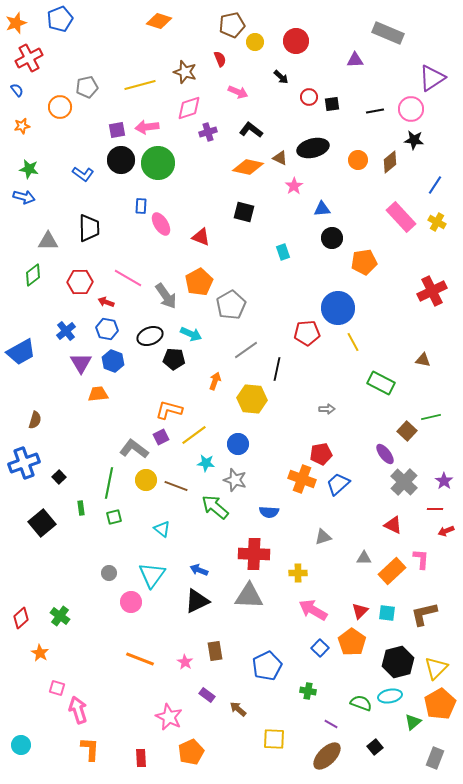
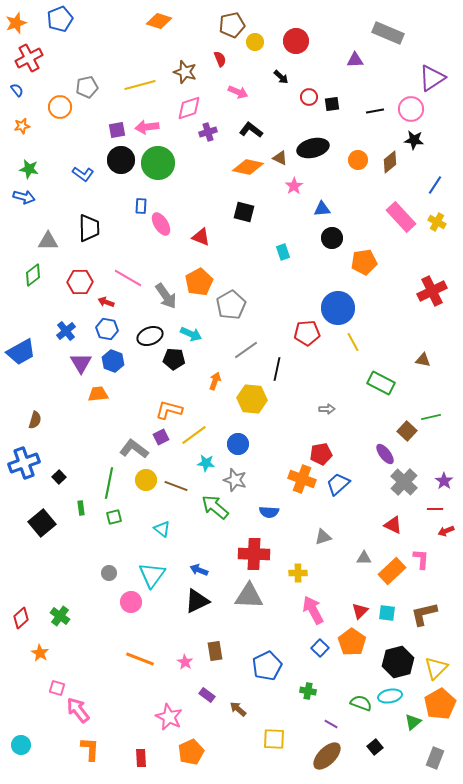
pink arrow at (313, 610): rotated 32 degrees clockwise
pink arrow at (78, 710): rotated 20 degrees counterclockwise
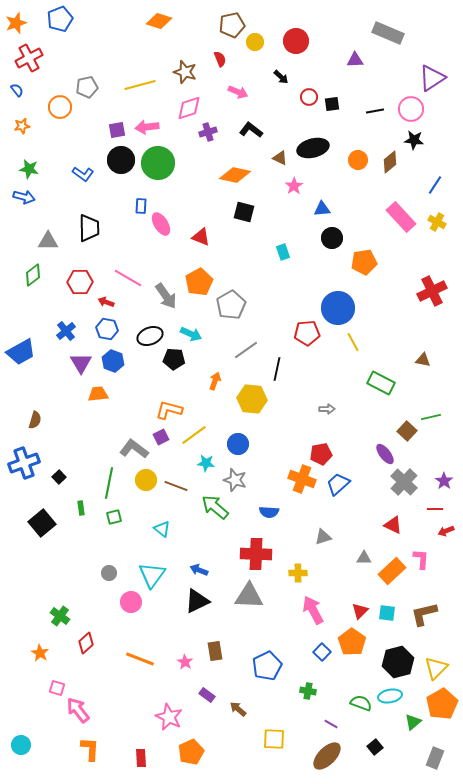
orange diamond at (248, 167): moved 13 px left, 8 px down
red cross at (254, 554): moved 2 px right
red diamond at (21, 618): moved 65 px right, 25 px down
blue square at (320, 648): moved 2 px right, 4 px down
orange pentagon at (440, 704): moved 2 px right
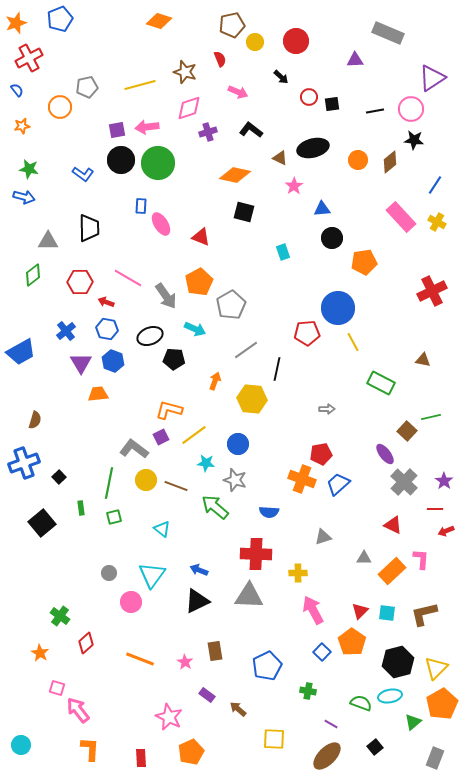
cyan arrow at (191, 334): moved 4 px right, 5 px up
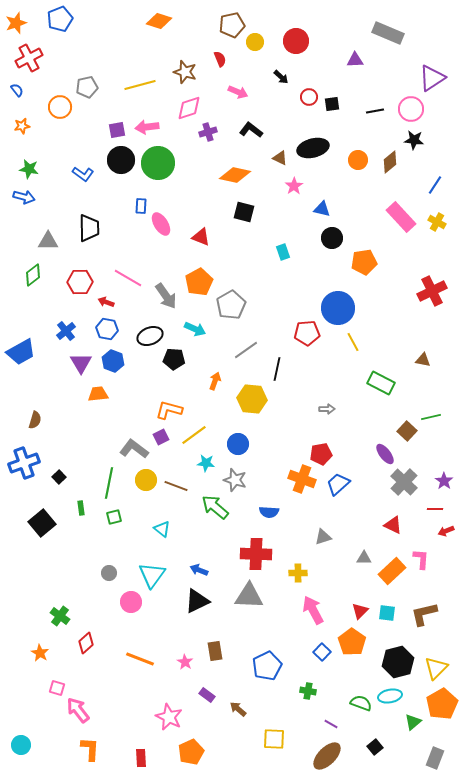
blue triangle at (322, 209): rotated 18 degrees clockwise
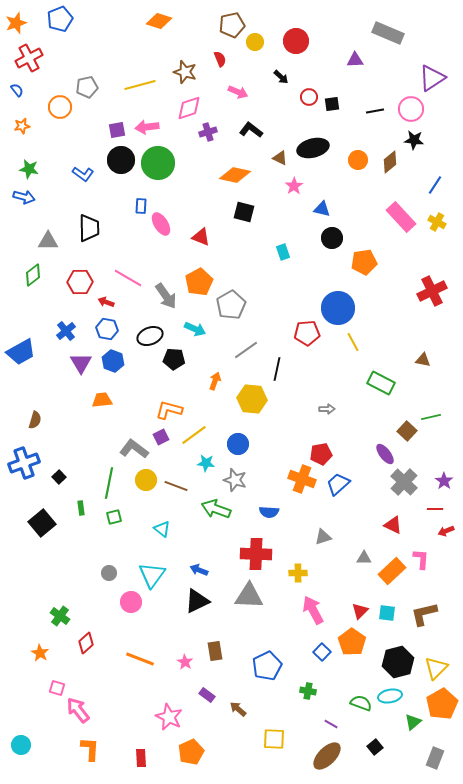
orange trapezoid at (98, 394): moved 4 px right, 6 px down
green arrow at (215, 507): moved 1 px right, 2 px down; rotated 20 degrees counterclockwise
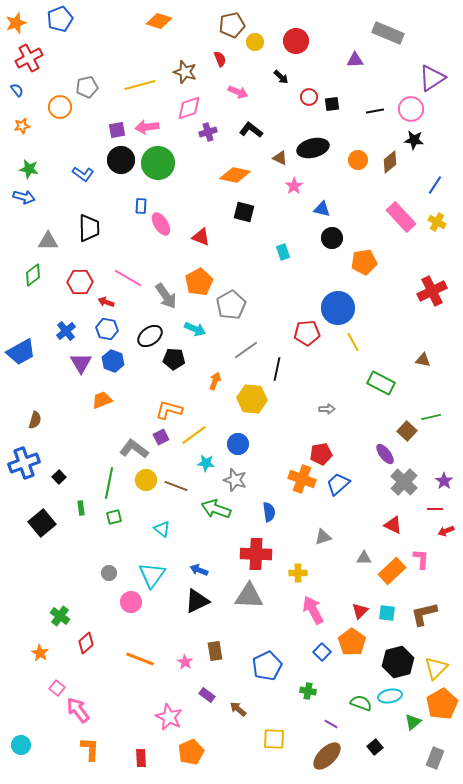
black ellipse at (150, 336): rotated 15 degrees counterclockwise
orange trapezoid at (102, 400): rotated 15 degrees counterclockwise
blue semicircle at (269, 512): rotated 102 degrees counterclockwise
pink square at (57, 688): rotated 21 degrees clockwise
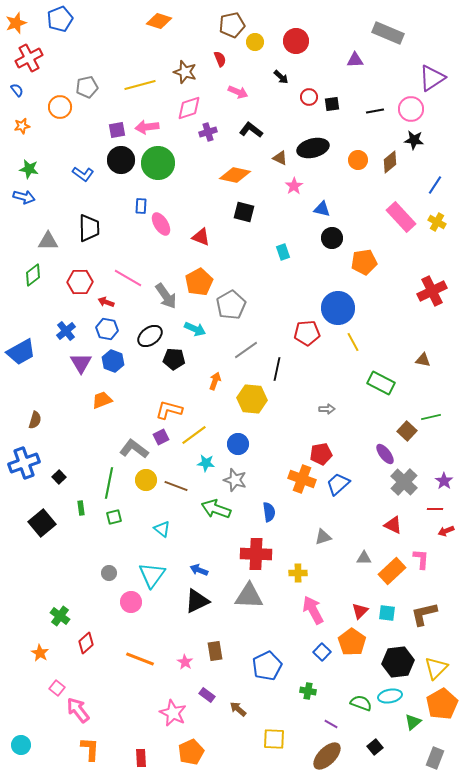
black hexagon at (398, 662): rotated 8 degrees clockwise
pink star at (169, 717): moved 4 px right, 4 px up
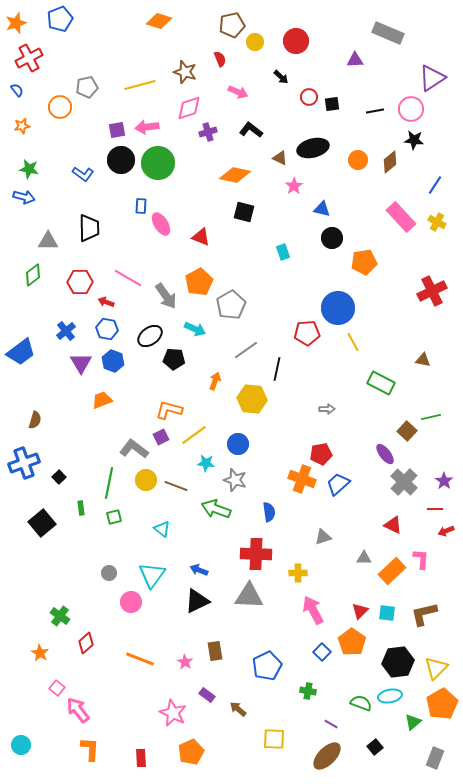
blue trapezoid at (21, 352): rotated 8 degrees counterclockwise
